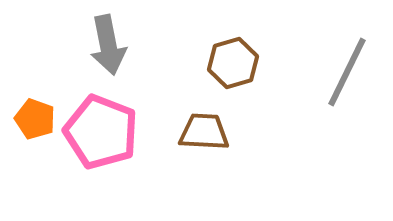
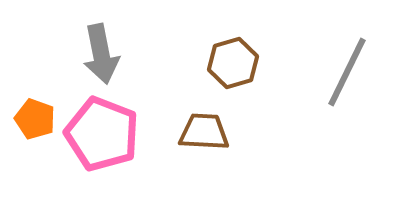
gray arrow: moved 7 px left, 9 px down
pink pentagon: moved 1 px right, 2 px down
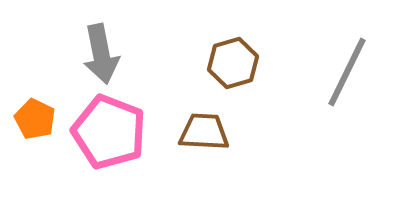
orange pentagon: rotated 6 degrees clockwise
pink pentagon: moved 7 px right, 2 px up
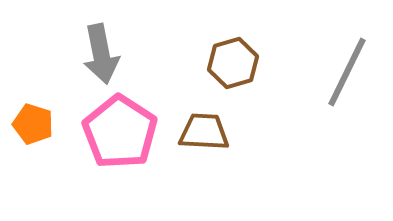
orange pentagon: moved 2 px left, 5 px down; rotated 9 degrees counterclockwise
pink pentagon: moved 11 px right; rotated 12 degrees clockwise
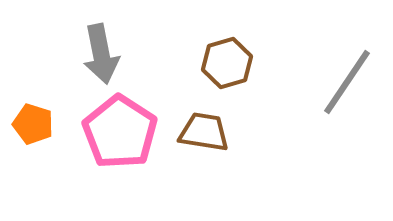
brown hexagon: moved 6 px left
gray line: moved 10 px down; rotated 8 degrees clockwise
brown trapezoid: rotated 6 degrees clockwise
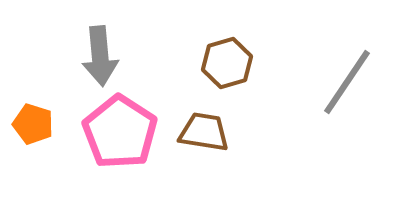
gray arrow: moved 1 px left, 2 px down; rotated 6 degrees clockwise
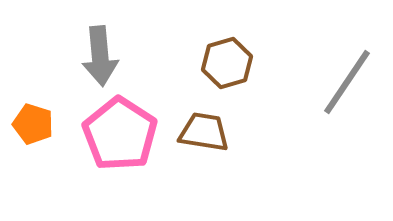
pink pentagon: moved 2 px down
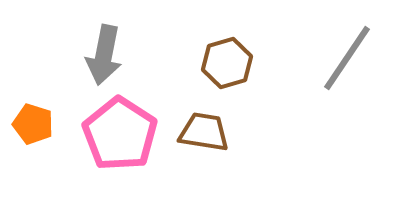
gray arrow: moved 4 px right, 1 px up; rotated 16 degrees clockwise
gray line: moved 24 px up
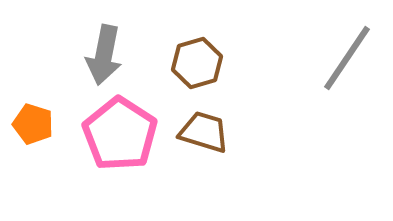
brown hexagon: moved 30 px left
brown trapezoid: rotated 8 degrees clockwise
